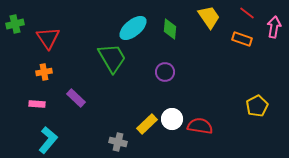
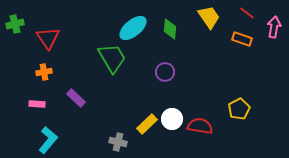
yellow pentagon: moved 18 px left, 3 px down
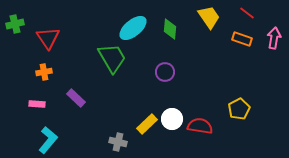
pink arrow: moved 11 px down
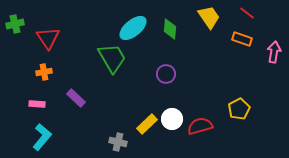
pink arrow: moved 14 px down
purple circle: moved 1 px right, 2 px down
red semicircle: rotated 25 degrees counterclockwise
cyan L-shape: moved 6 px left, 3 px up
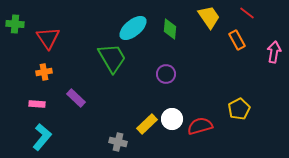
green cross: rotated 18 degrees clockwise
orange rectangle: moved 5 px left, 1 px down; rotated 42 degrees clockwise
